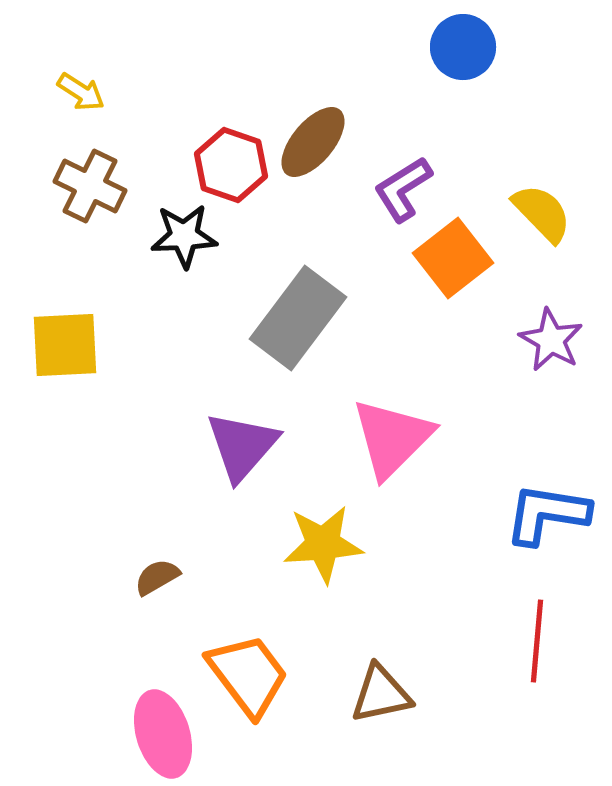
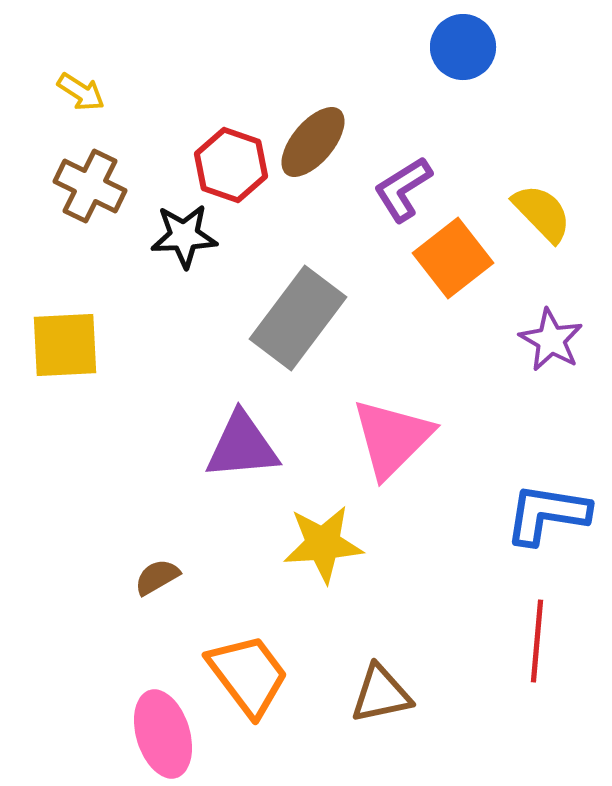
purple triangle: rotated 44 degrees clockwise
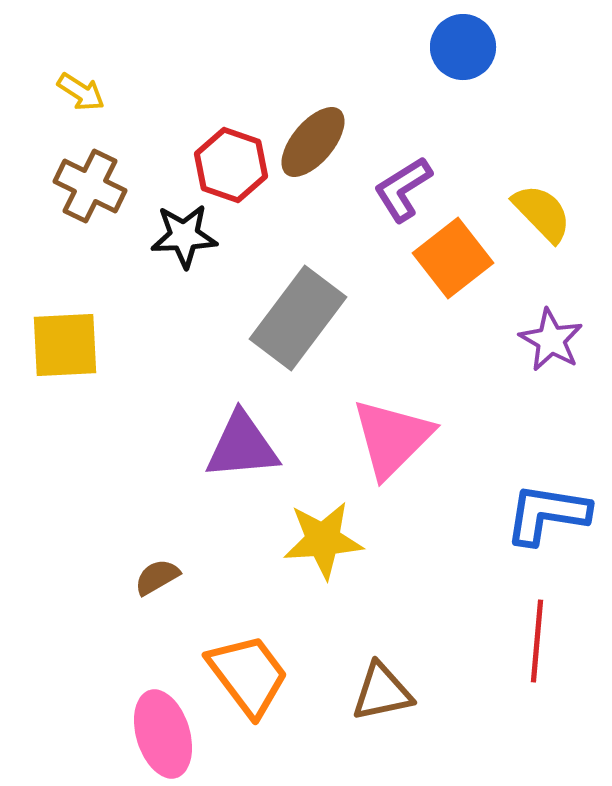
yellow star: moved 4 px up
brown triangle: moved 1 px right, 2 px up
